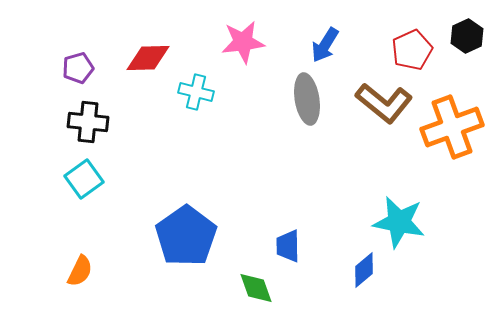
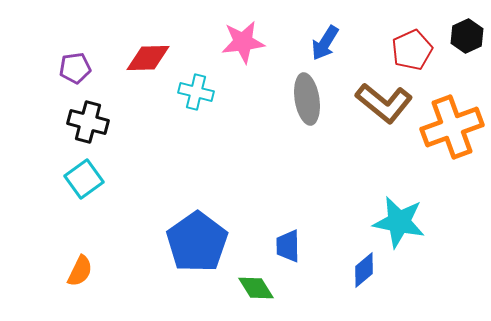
blue arrow: moved 2 px up
purple pentagon: moved 3 px left; rotated 8 degrees clockwise
black cross: rotated 9 degrees clockwise
blue pentagon: moved 11 px right, 6 px down
green diamond: rotated 12 degrees counterclockwise
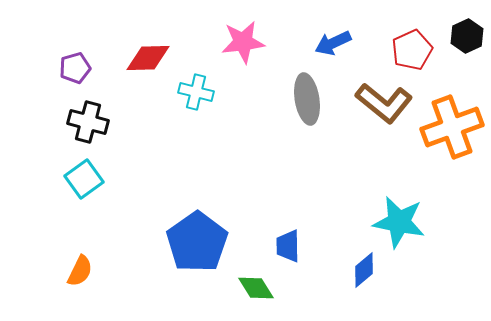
blue arrow: moved 8 px right; rotated 33 degrees clockwise
purple pentagon: rotated 8 degrees counterclockwise
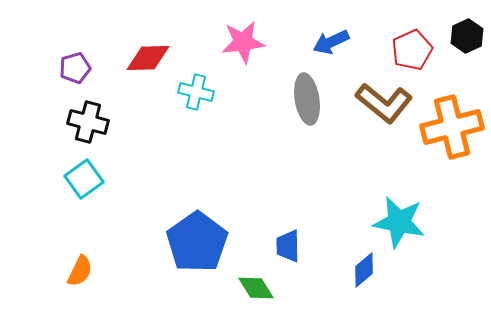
blue arrow: moved 2 px left, 1 px up
orange cross: rotated 6 degrees clockwise
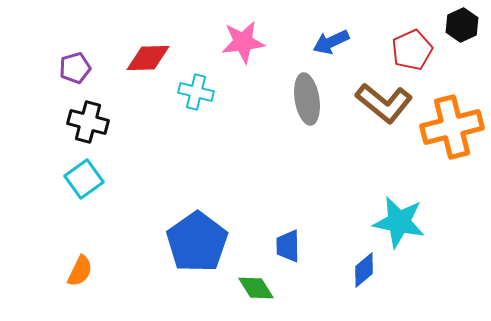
black hexagon: moved 5 px left, 11 px up
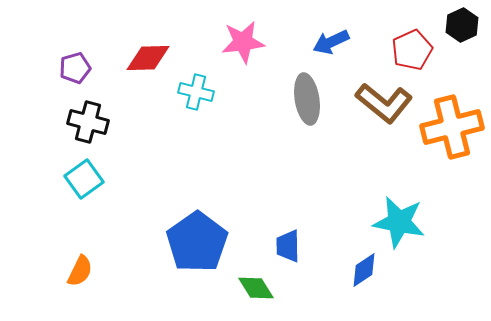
blue diamond: rotated 6 degrees clockwise
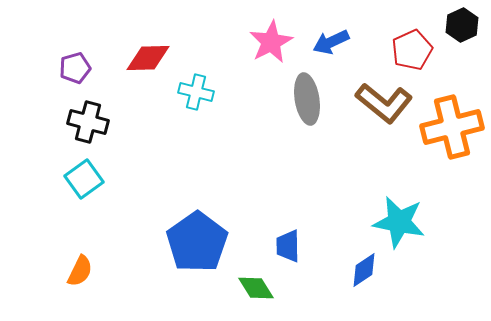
pink star: moved 28 px right; rotated 21 degrees counterclockwise
